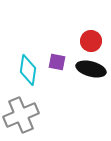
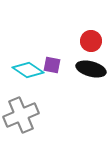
purple square: moved 5 px left, 3 px down
cyan diamond: rotated 64 degrees counterclockwise
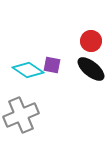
black ellipse: rotated 24 degrees clockwise
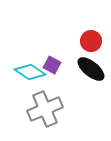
purple square: rotated 18 degrees clockwise
cyan diamond: moved 2 px right, 2 px down
gray cross: moved 24 px right, 6 px up
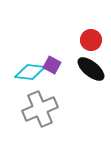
red circle: moved 1 px up
cyan diamond: rotated 28 degrees counterclockwise
gray cross: moved 5 px left
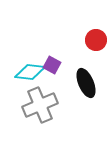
red circle: moved 5 px right
black ellipse: moved 5 px left, 14 px down; rotated 28 degrees clockwise
gray cross: moved 4 px up
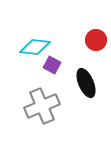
cyan diamond: moved 5 px right, 25 px up
gray cross: moved 2 px right, 1 px down
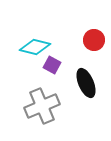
red circle: moved 2 px left
cyan diamond: rotated 8 degrees clockwise
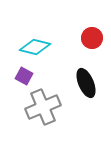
red circle: moved 2 px left, 2 px up
purple square: moved 28 px left, 11 px down
gray cross: moved 1 px right, 1 px down
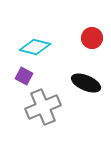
black ellipse: rotated 44 degrees counterclockwise
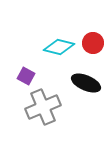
red circle: moved 1 px right, 5 px down
cyan diamond: moved 24 px right
purple square: moved 2 px right
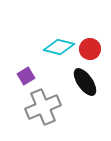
red circle: moved 3 px left, 6 px down
purple square: rotated 30 degrees clockwise
black ellipse: moved 1 px left, 1 px up; rotated 32 degrees clockwise
